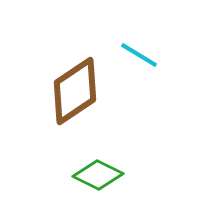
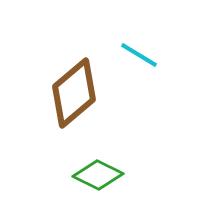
brown diamond: moved 1 px left, 2 px down; rotated 6 degrees counterclockwise
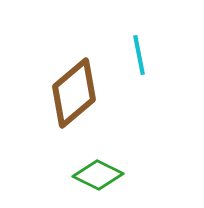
cyan line: rotated 48 degrees clockwise
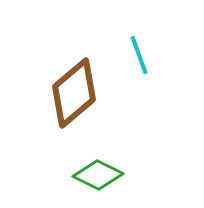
cyan line: rotated 9 degrees counterclockwise
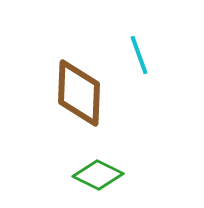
brown diamond: moved 5 px right; rotated 48 degrees counterclockwise
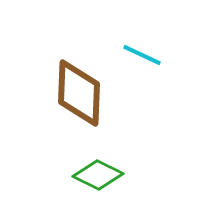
cyan line: moved 3 px right; rotated 45 degrees counterclockwise
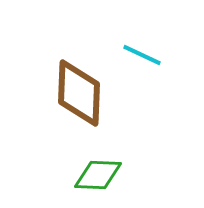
green diamond: rotated 24 degrees counterclockwise
